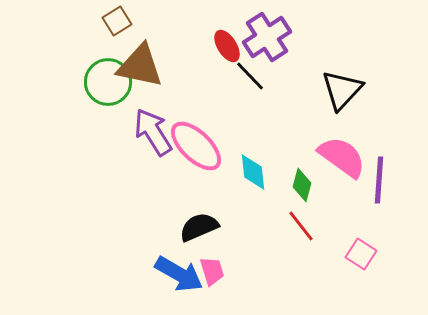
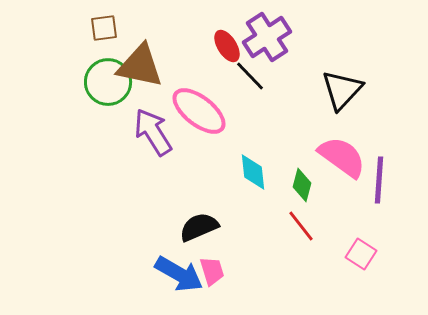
brown square: moved 13 px left, 7 px down; rotated 24 degrees clockwise
pink ellipse: moved 3 px right, 35 px up; rotated 6 degrees counterclockwise
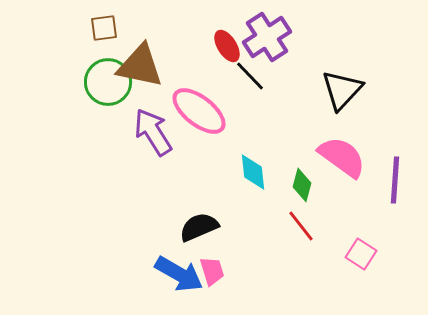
purple line: moved 16 px right
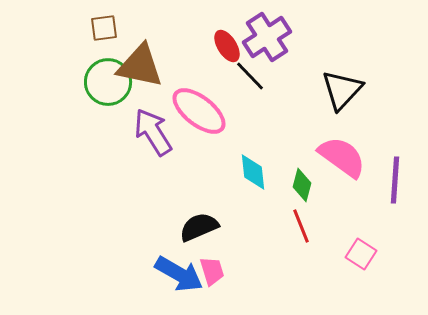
red line: rotated 16 degrees clockwise
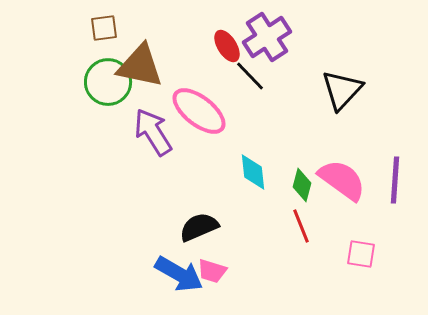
pink semicircle: moved 23 px down
pink square: rotated 24 degrees counterclockwise
pink trapezoid: rotated 124 degrees clockwise
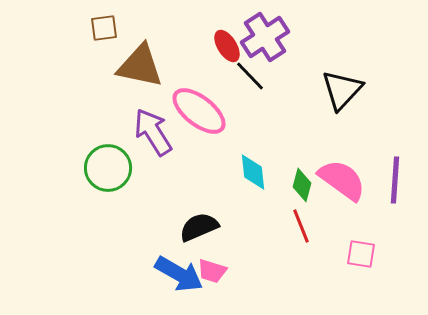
purple cross: moved 2 px left
green circle: moved 86 px down
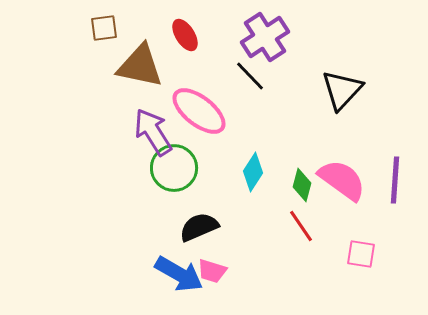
red ellipse: moved 42 px left, 11 px up
green circle: moved 66 px right
cyan diamond: rotated 39 degrees clockwise
red line: rotated 12 degrees counterclockwise
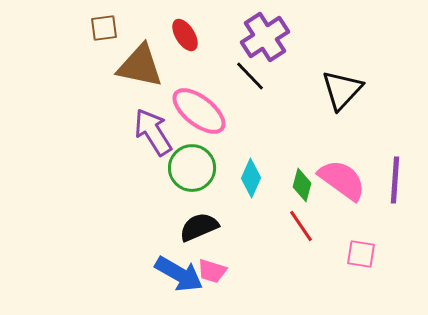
green circle: moved 18 px right
cyan diamond: moved 2 px left, 6 px down; rotated 9 degrees counterclockwise
